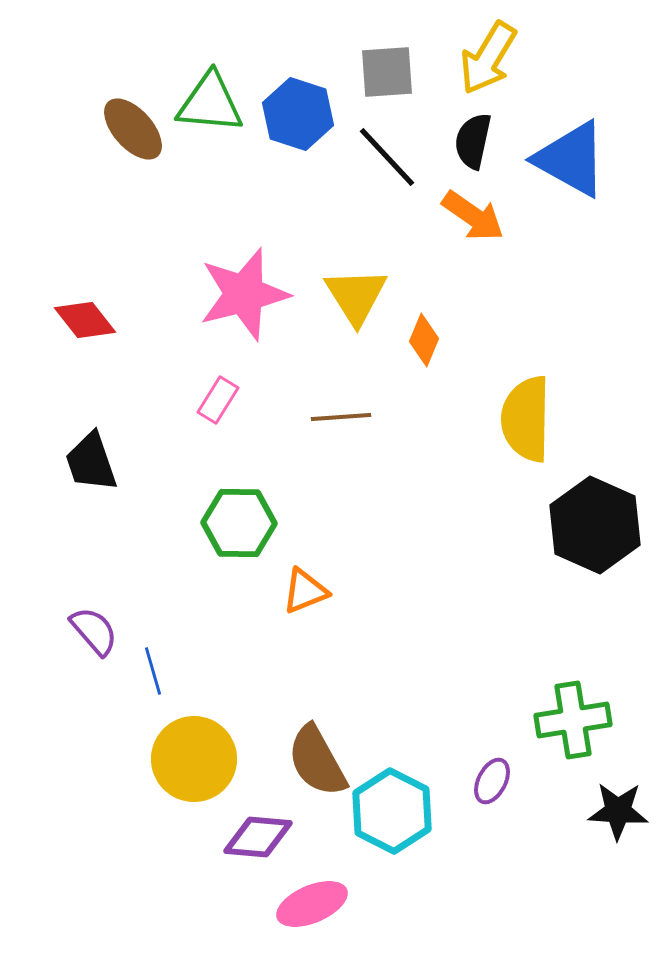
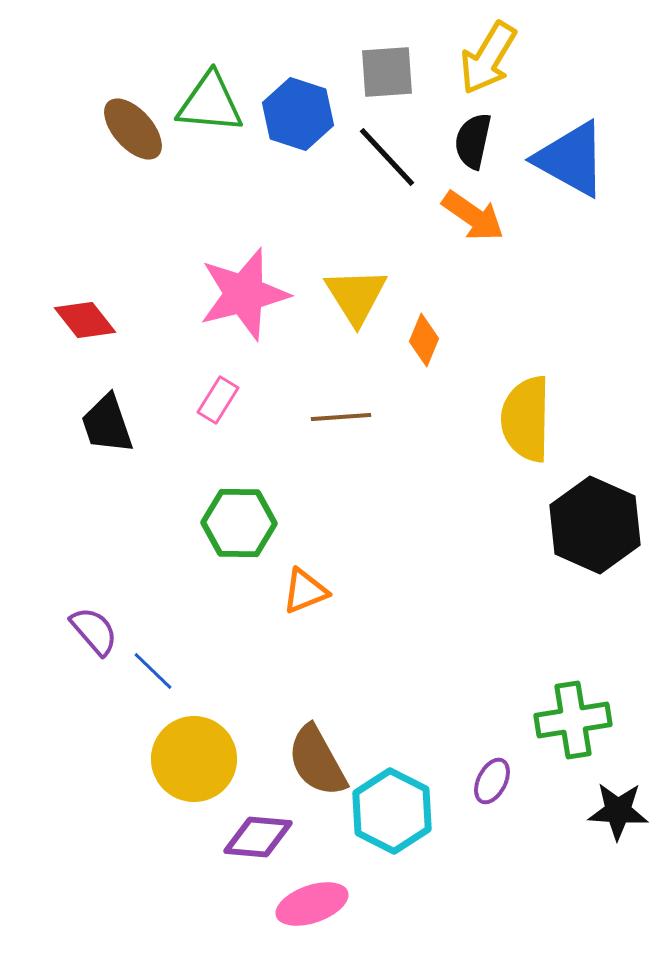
black trapezoid: moved 16 px right, 38 px up
blue line: rotated 30 degrees counterclockwise
pink ellipse: rotated 4 degrees clockwise
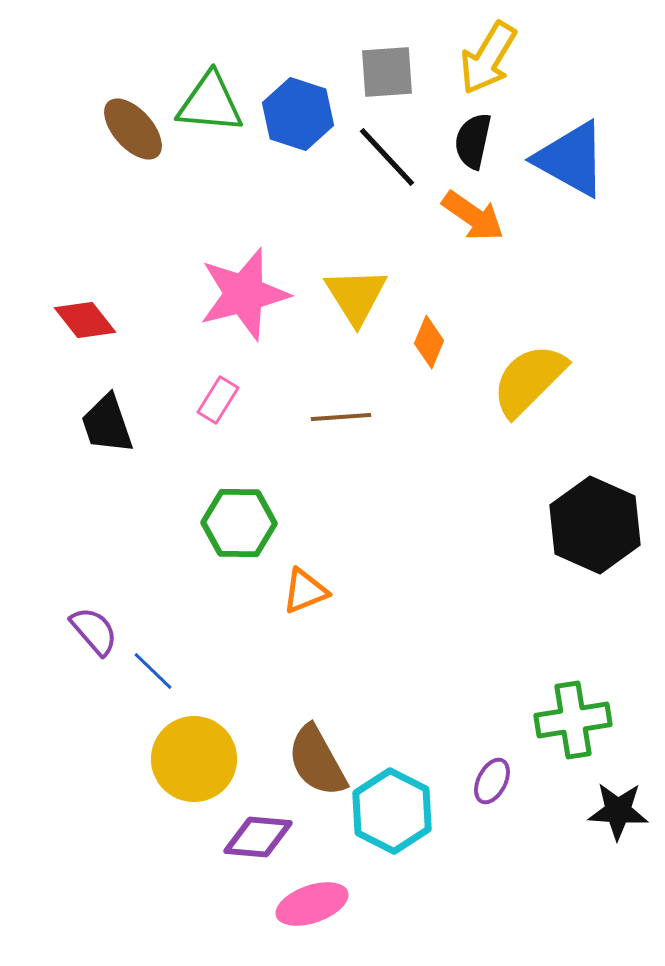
orange diamond: moved 5 px right, 2 px down
yellow semicircle: moved 3 px right, 39 px up; rotated 44 degrees clockwise
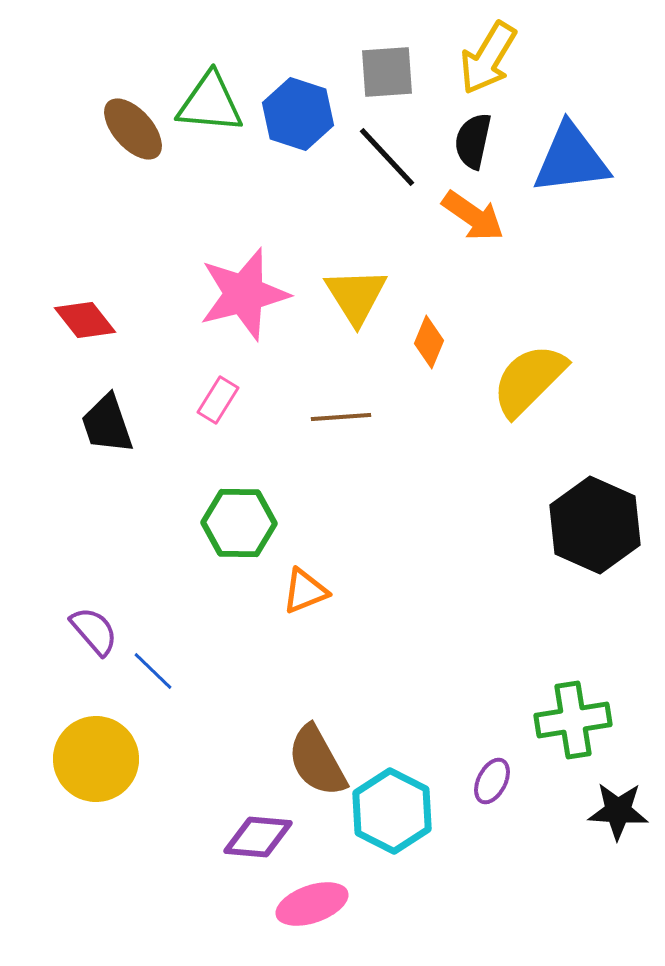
blue triangle: rotated 36 degrees counterclockwise
yellow circle: moved 98 px left
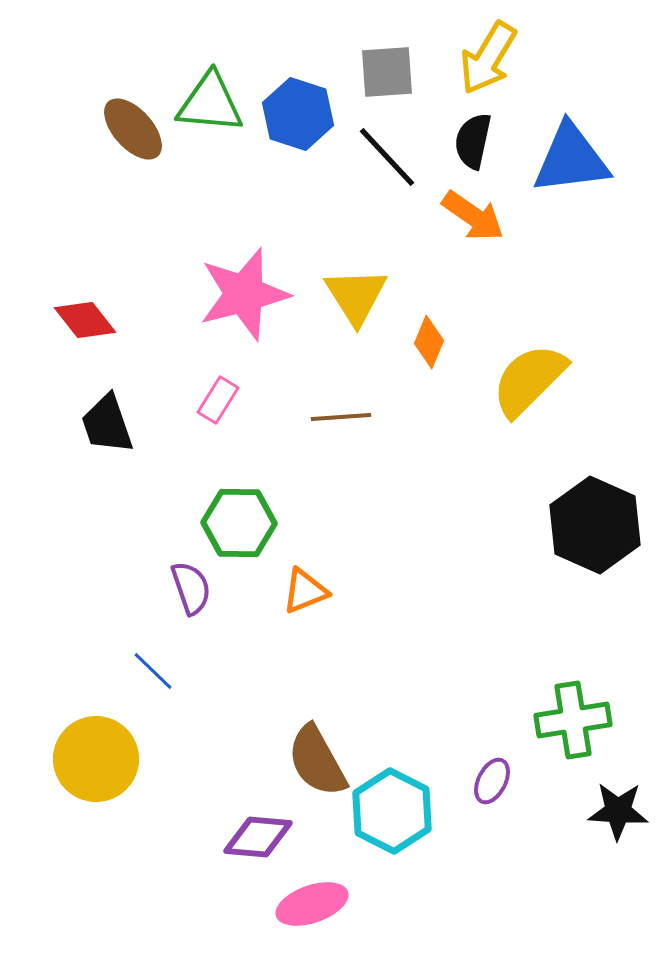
purple semicircle: moved 97 px right, 43 px up; rotated 22 degrees clockwise
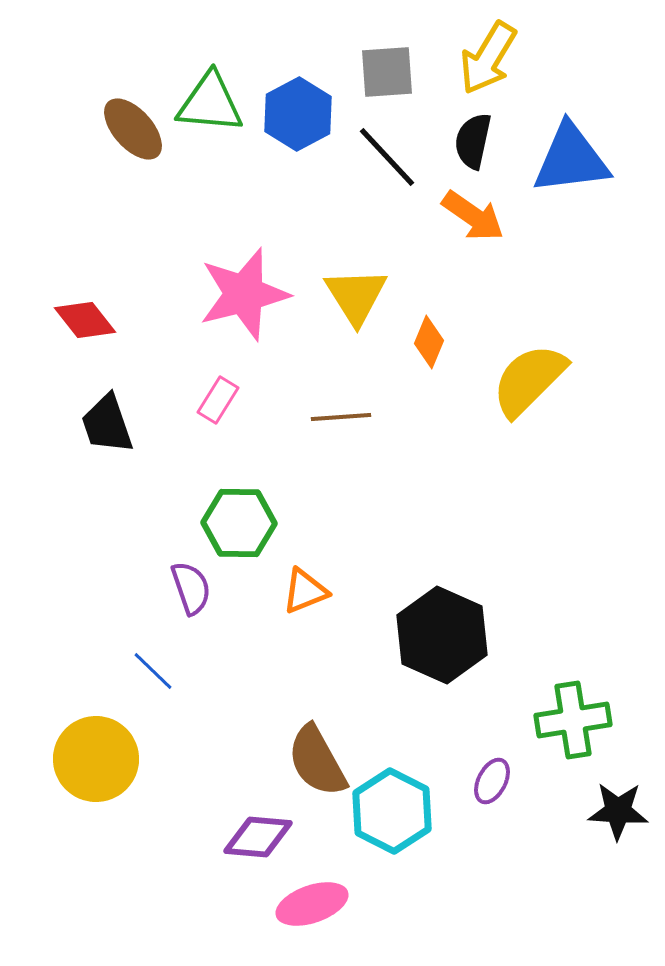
blue hexagon: rotated 14 degrees clockwise
black hexagon: moved 153 px left, 110 px down
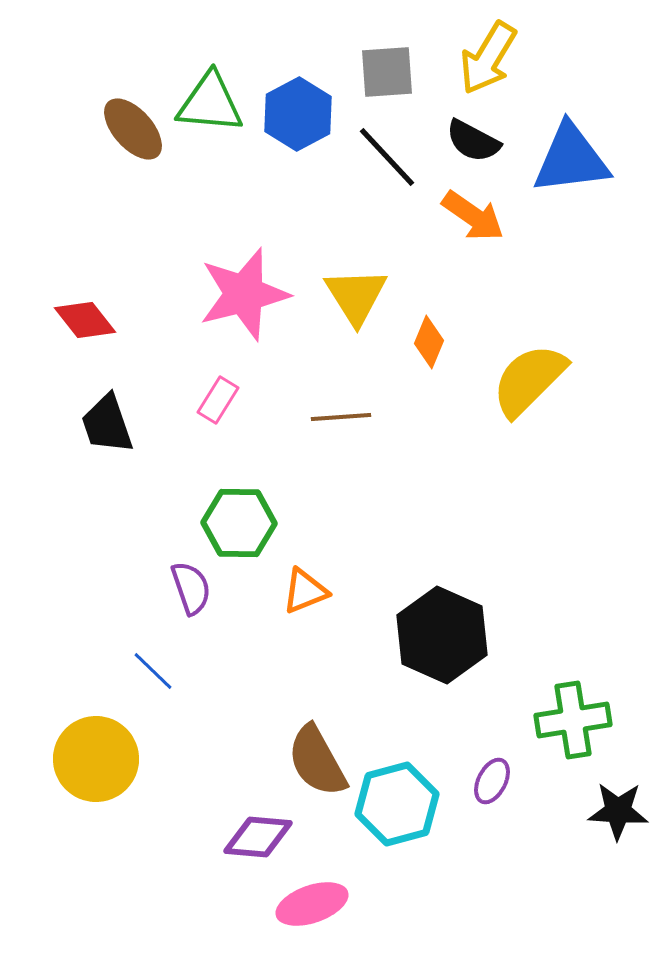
black semicircle: rotated 74 degrees counterclockwise
cyan hexagon: moved 5 px right, 7 px up; rotated 18 degrees clockwise
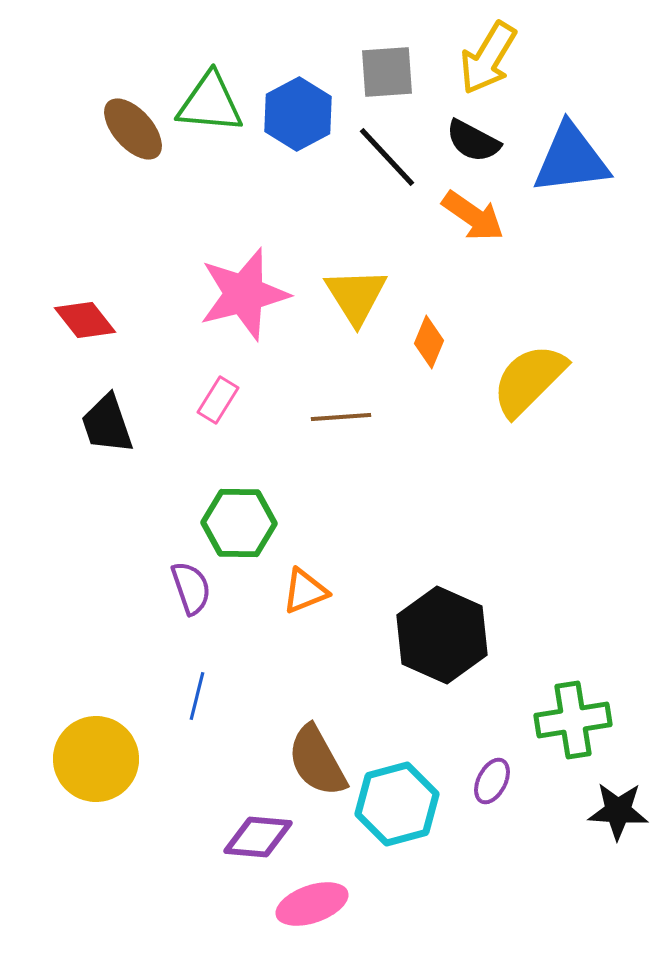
blue line: moved 44 px right, 25 px down; rotated 60 degrees clockwise
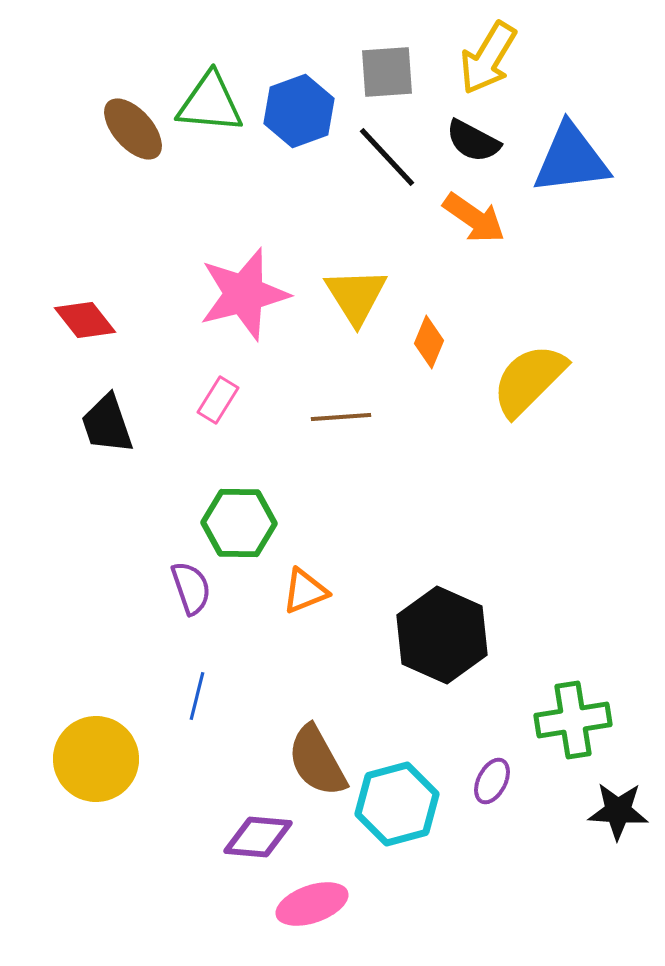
blue hexagon: moved 1 px right, 3 px up; rotated 8 degrees clockwise
orange arrow: moved 1 px right, 2 px down
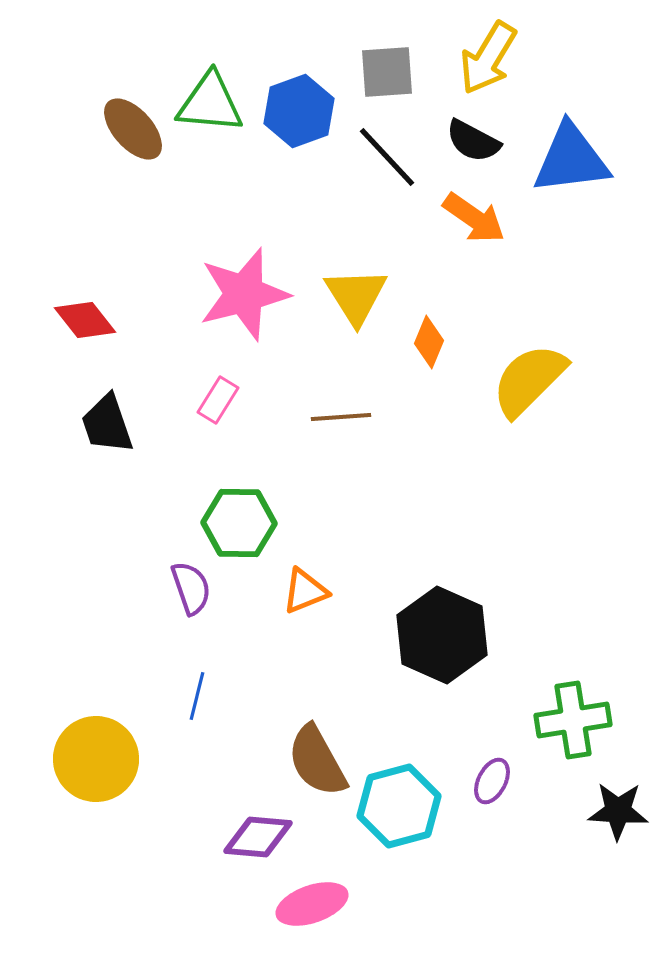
cyan hexagon: moved 2 px right, 2 px down
